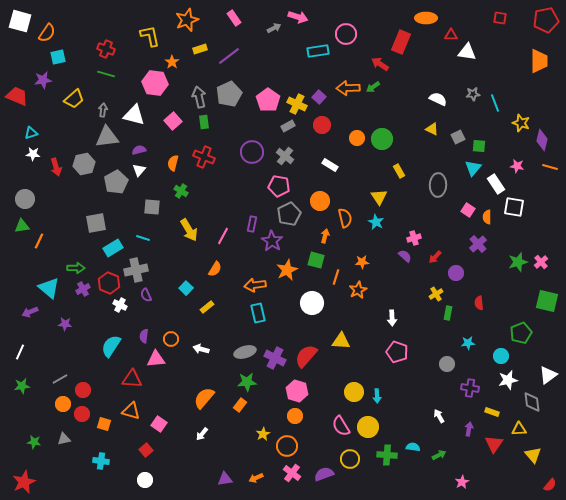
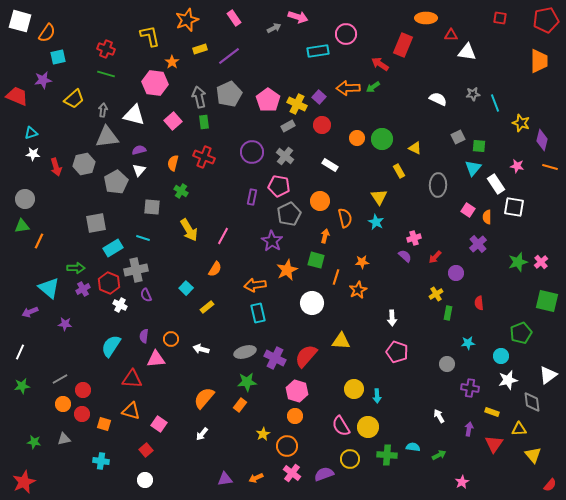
red rectangle at (401, 42): moved 2 px right, 3 px down
yellow triangle at (432, 129): moved 17 px left, 19 px down
purple rectangle at (252, 224): moved 27 px up
yellow circle at (354, 392): moved 3 px up
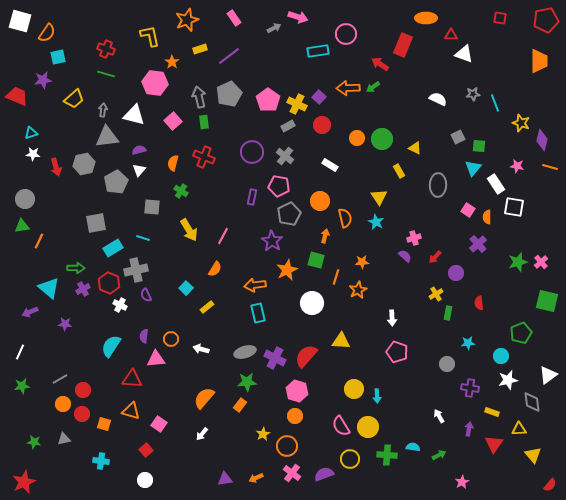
white triangle at (467, 52): moved 3 px left, 2 px down; rotated 12 degrees clockwise
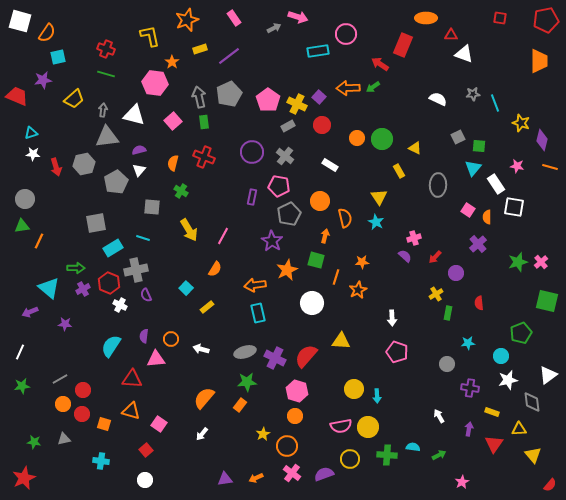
pink semicircle at (341, 426): rotated 70 degrees counterclockwise
red star at (24, 482): moved 4 px up
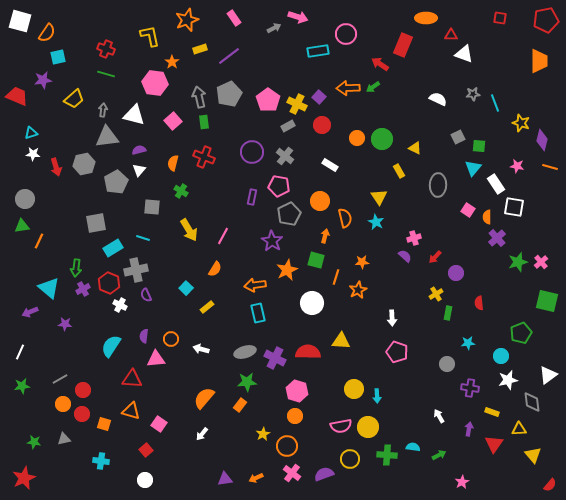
purple cross at (478, 244): moved 19 px right, 6 px up
green arrow at (76, 268): rotated 96 degrees clockwise
red semicircle at (306, 356): moved 2 px right, 4 px up; rotated 50 degrees clockwise
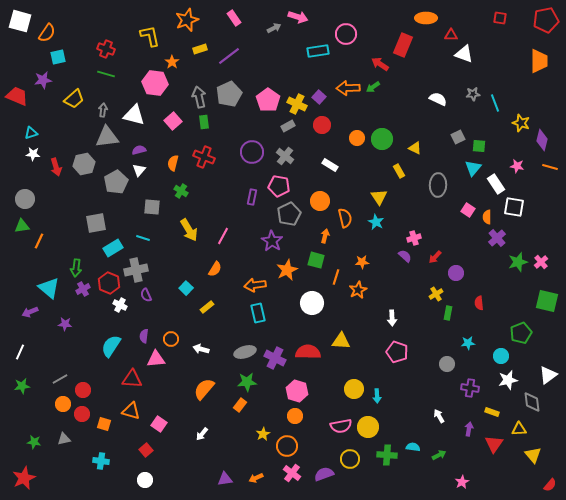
orange semicircle at (204, 398): moved 9 px up
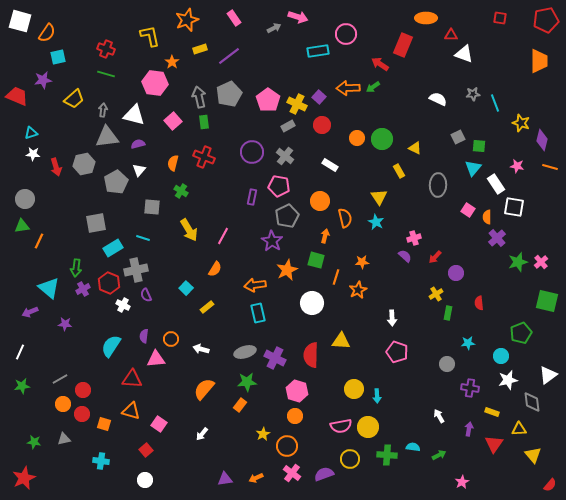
purple semicircle at (139, 150): moved 1 px left, 6 px up
gray pentagon at (289, 214): moved 2 px left, 2 px down
white cross at (120, 305): moved 3 px right
red semicircle at (308, 352): moved 3 px right, 3 px down; rotated 90 degrees counterclockwise
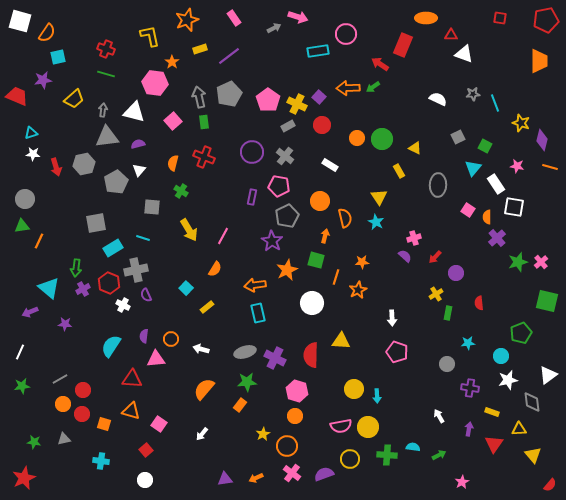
white triangle at (134, 115): moved 3 px up
green square at (479, 146): moved 6 px right; rotated 24 degrees clockwise
